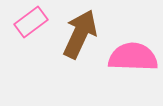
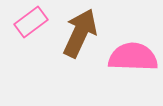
brown arrow: moved 1 px up
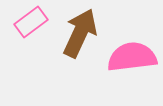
pink semicircle: moved 1 px left; rotated 9 degrees counterclockwise
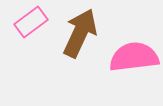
pink semicircle: moved 2 px right
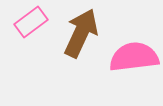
brown arrow: moved 1 px right
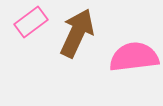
brown arrow: moved 4 px left
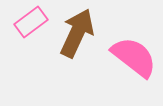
pink semicircle: rotated 45 degrees clockwise
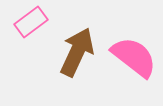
brown arrow: moved 19 px down
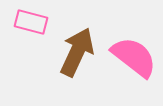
pink rectangle: rotated 52 degrees clockwise
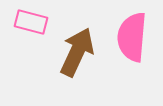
pink semicircle: moved 2 px left, 20 px up; rotated 123 degrees counterclockwise
